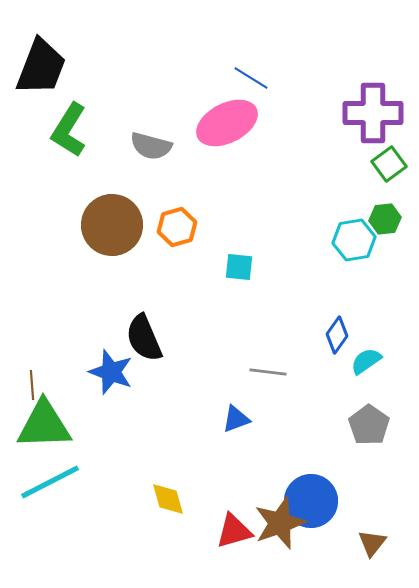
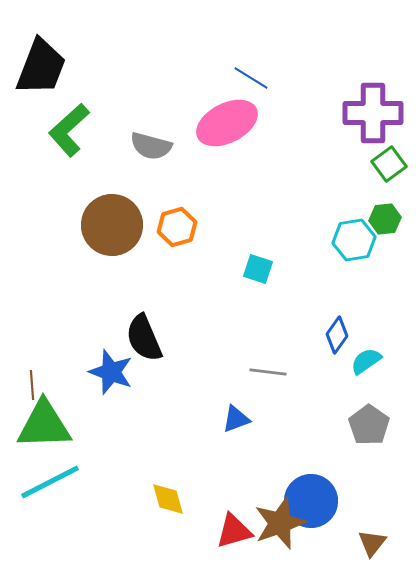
green L-shape: rotated 16 degrees clockwise
cyan square: moved 19 px right, 2 px down; rotated 12 degrees clockwise
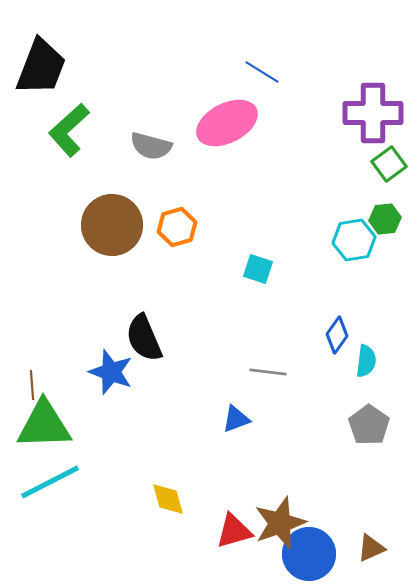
blue line: moved 11 px right, 6 px up
cyan semicircle: rotated 132 degrees clockwise
blue circle: moved 2 px left, 53 px down
brown triangle: moved 1 px left, 5 px down; rotated 28 degrees clockwise
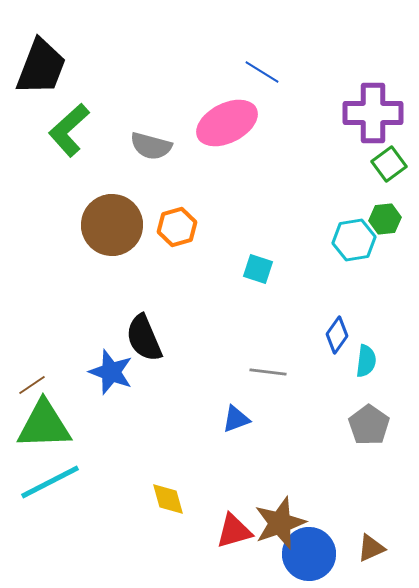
brown line: rotated 60 degrees clockwise
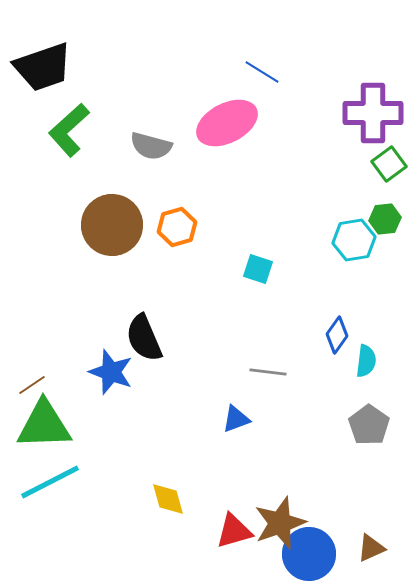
black trapezoid: moved 2 px right; rotated 50 degrees clockwise
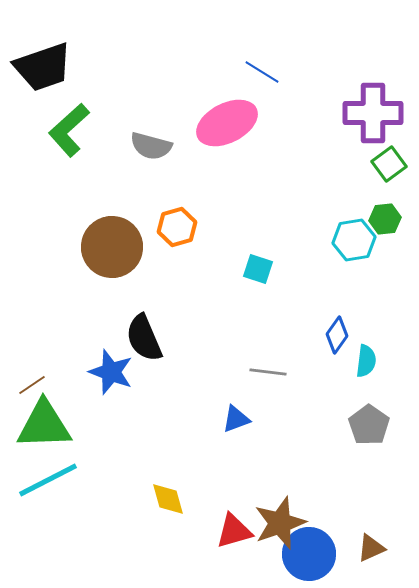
brown circle: moved 22 px down
cyan line: moved 2 px left, 2 px up
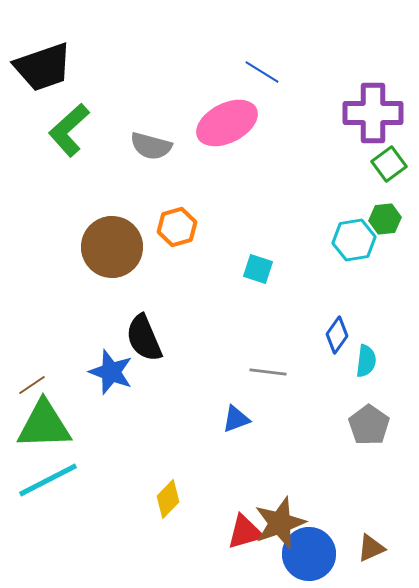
yellow diamond: rotated 60 degrees clockwise
red triangle: moved 11 px right, 1 px down
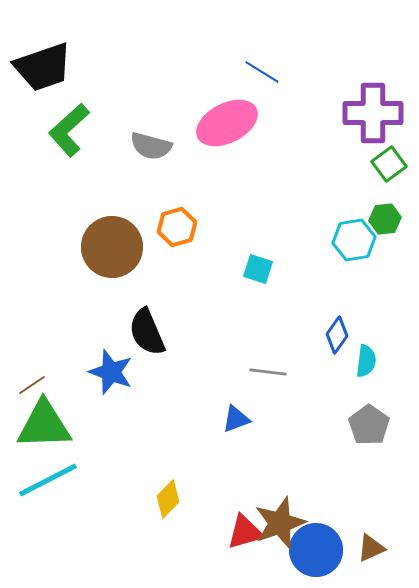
black semicircle: moved 3 px right, 6 px up
blue circle: moved 7 px right, 4 px up
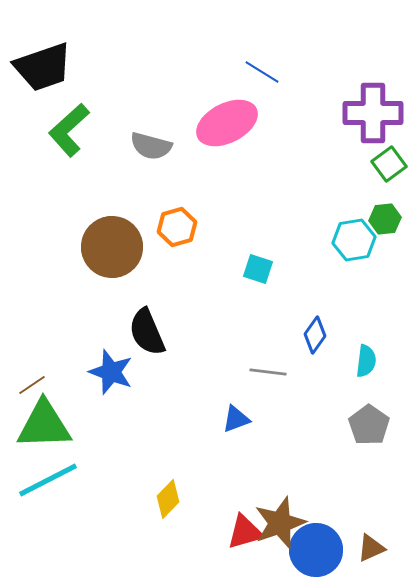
blue diamond: moved 22 px left
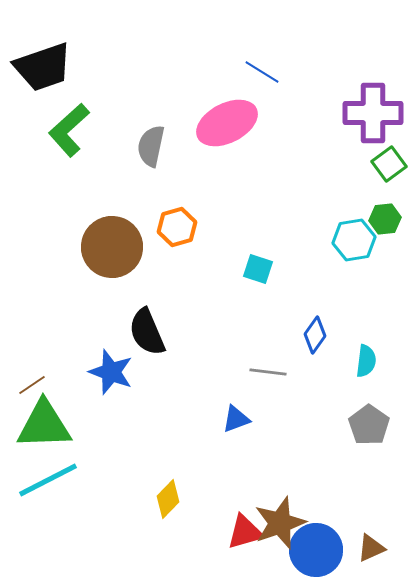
gray semicircle: rotated 87 degrees clockwise
